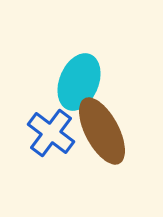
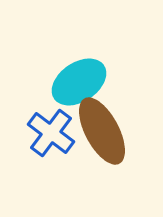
cyan ellipse: rotated 34 degrees clockwise
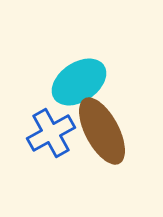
blue cross: rotated 24 degrees clockwise
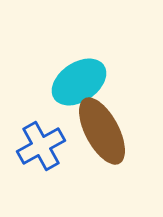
blue cross: moved 10 px left, 13 px down
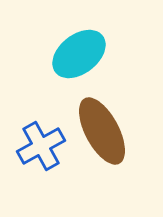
cyan ellipse: moved 28 px up; rotated 4 degrees counterclockwise
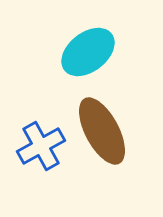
cyan ellipse: moved 9 px right, 2 px up
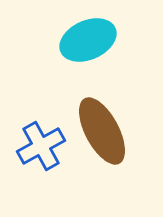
cyan ellipse: moved 12 px up; rotated 14 degrees clockwise
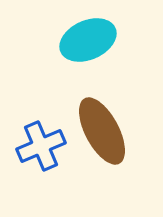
blue cross: rotated 6 degrees clockwise
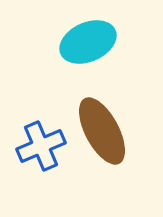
cyan ellipse: moved 2 px down
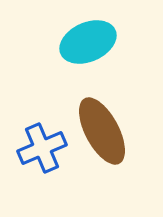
blue cross: moved 1 px right, 2 px down
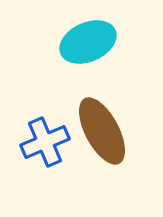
blue cross: moved 3 px right, 6 px up
